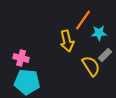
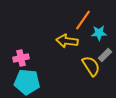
yellow arrow: rotated 110 degrees clockwise
pink cross: rotated 28 degrees counterclockwise
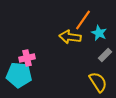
cyan star: rotated 28 degrees clockwise
yellow arrow: moved 3 px right, 4 px up
pink cross: moved 6 px right
yellow semicircle: moved 7 px right, 16 px down
cyan pentagon: moved 8 px left, 7 px up
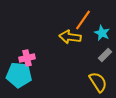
cyan star: moved 3 px right
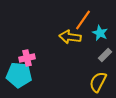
cyan star: moved 2 px left
yellow semicircle: rotated 120 degrees counterclockwise
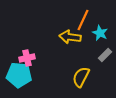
orange line: rotated 10 degrees counterclockwise
yellow semicircle: moved 17 px left, 5 px up
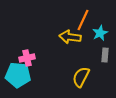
cyan star: rotated 21 degrees clockwise
gray rectangle: rotated 40 degrees counterclockwise
cyan pentagon: moved 1 px left
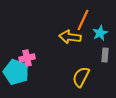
cyan pentagon: moved 2 px left, 3 px up; rotated 15 degrees clockwise
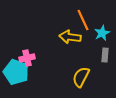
orange line: rotated 50 degrees counterclockwise
cyan star: moved 2 px right
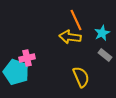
orange line: moved 7 px left
gray rectangle: rotated 56 degrees counterclockwise
yellow semicircle: rotated 130 degrees clockwise
